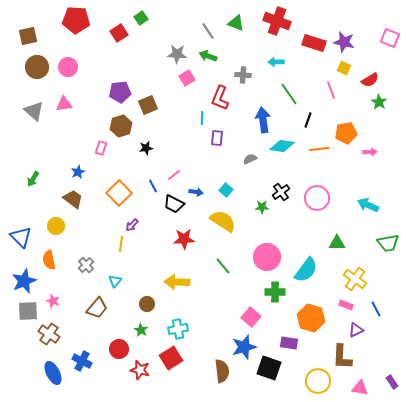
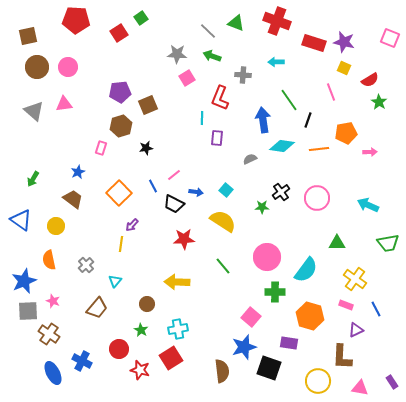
gray line at (208, 31): rotated 12 degrees counterclockwise
green arrow at (208, 56): moved 4 px right
pink line at (331, 90): moved 2 px down
green line at (289, 94): moved 6 px down
blue triangle at (21, 237): moved 17 px up; rotated 10 degrees counterclockwise
orange hexagon at (311, 318): moved 1 px left, 2 px up
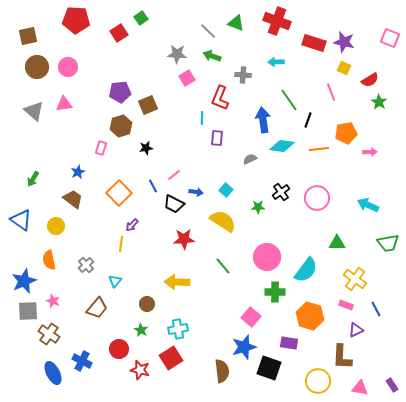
green star at (262, 207): moved 4 px left
purple rectangle at (392, 382): moved 3 px down
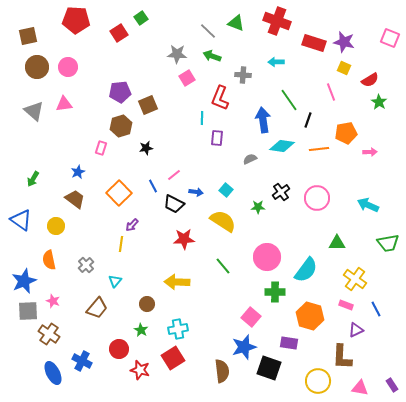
brown trapezoid at (73, 199): moved 2 px right
red square at (171, 358): moved 2 px right
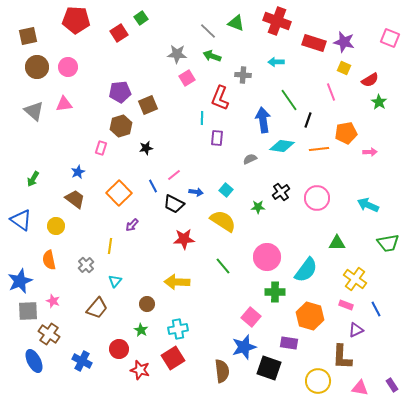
yellow line at (121, 244): moved 11 px left, 2 px down
blue star at (24, 281): moved 4 px left
blue ellipse at (53, 373): moved 19 px left, 12 px up
